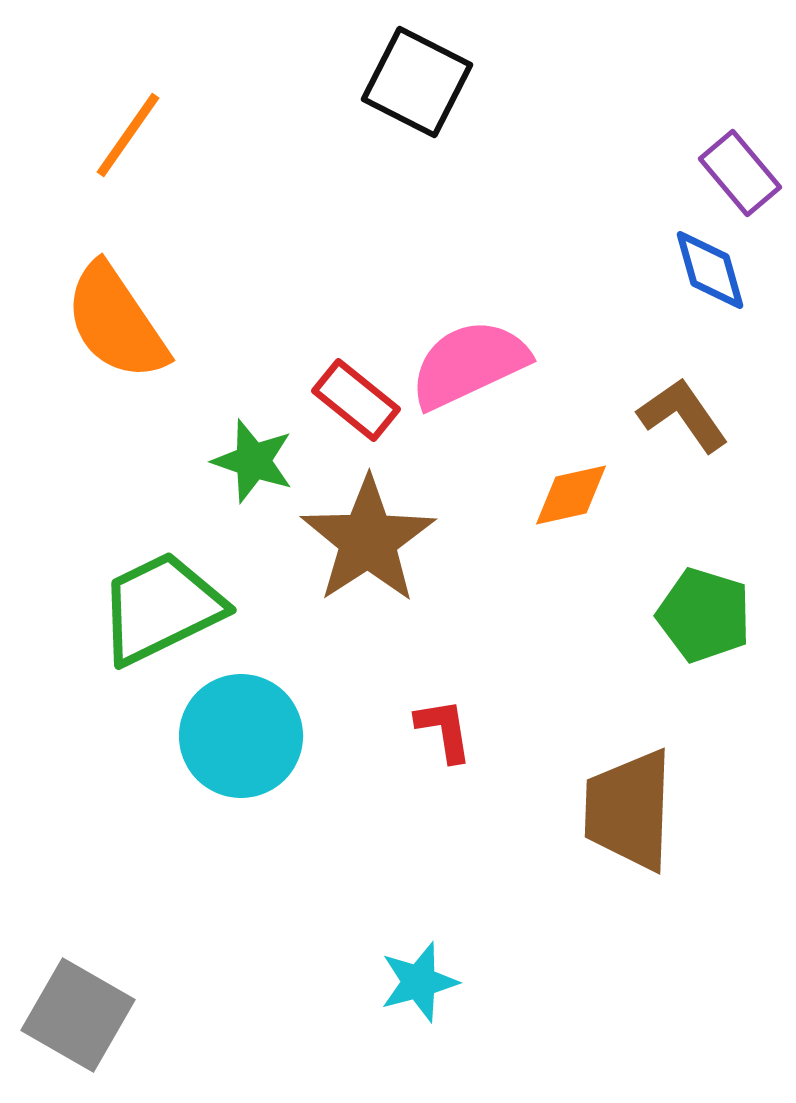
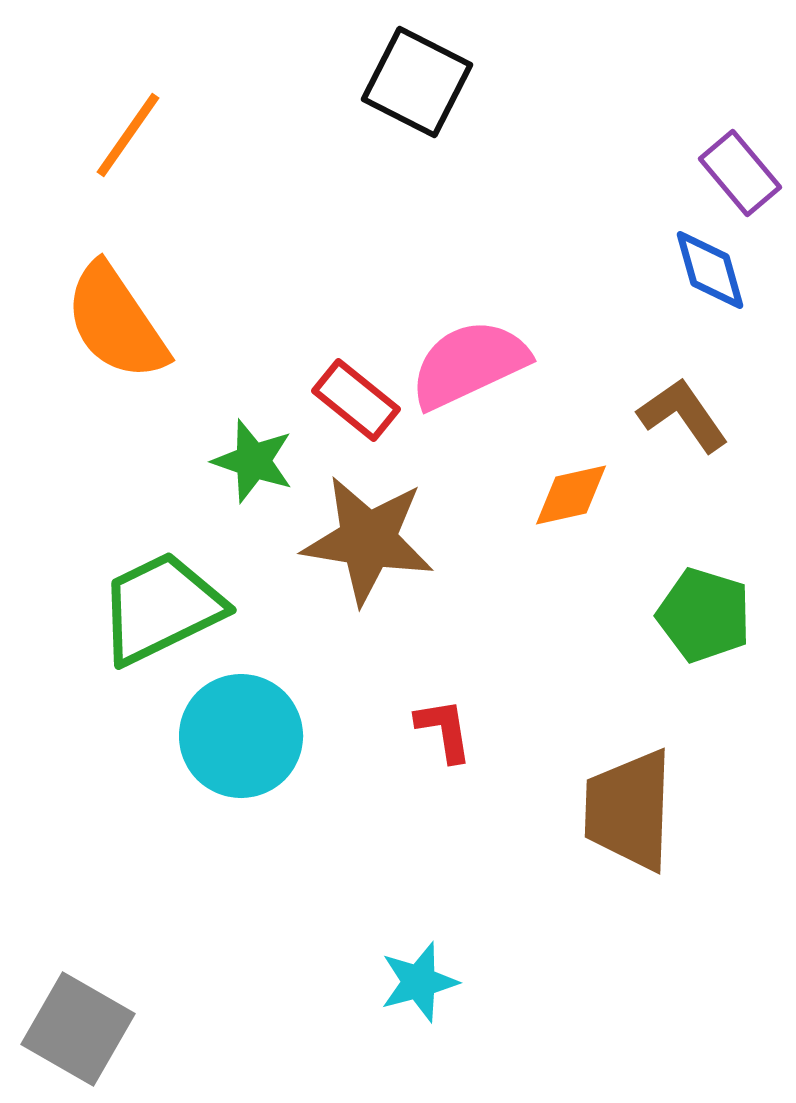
brown star: rotated 30 degrees counterclockwise
gray square: moved 14 px down
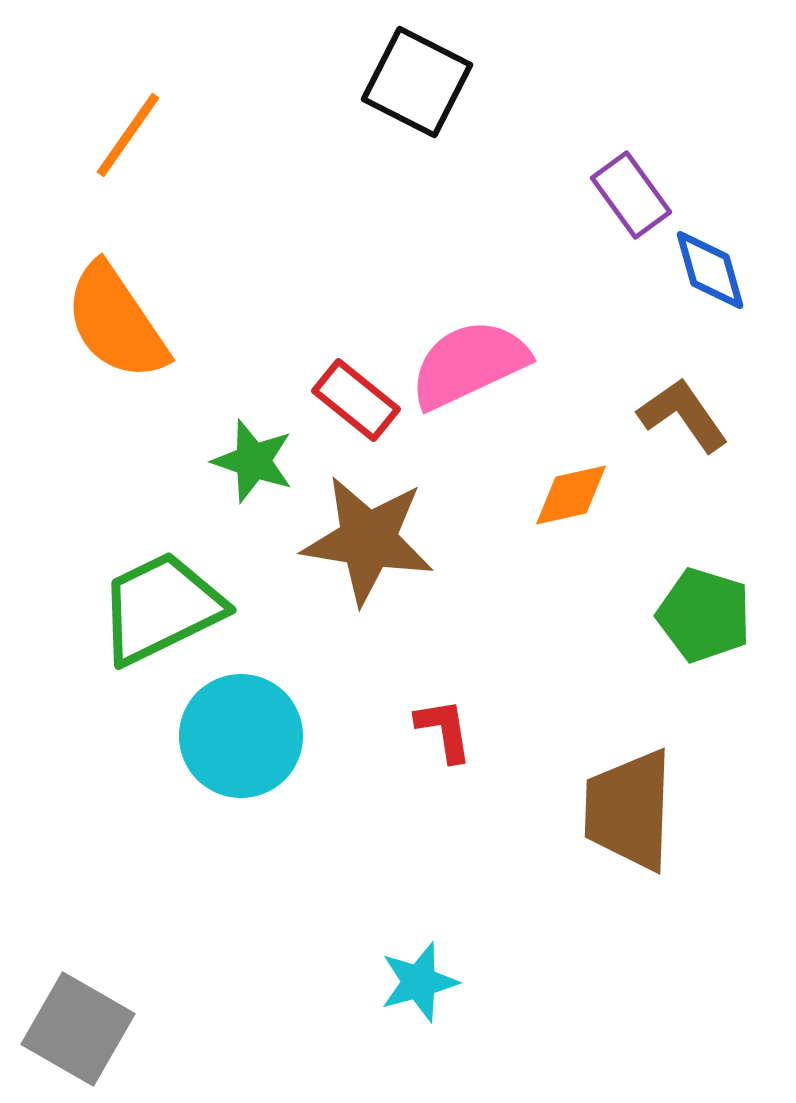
purple rectangle: moved 109 px left, 22 px down; rotated 4 degrees clockwise
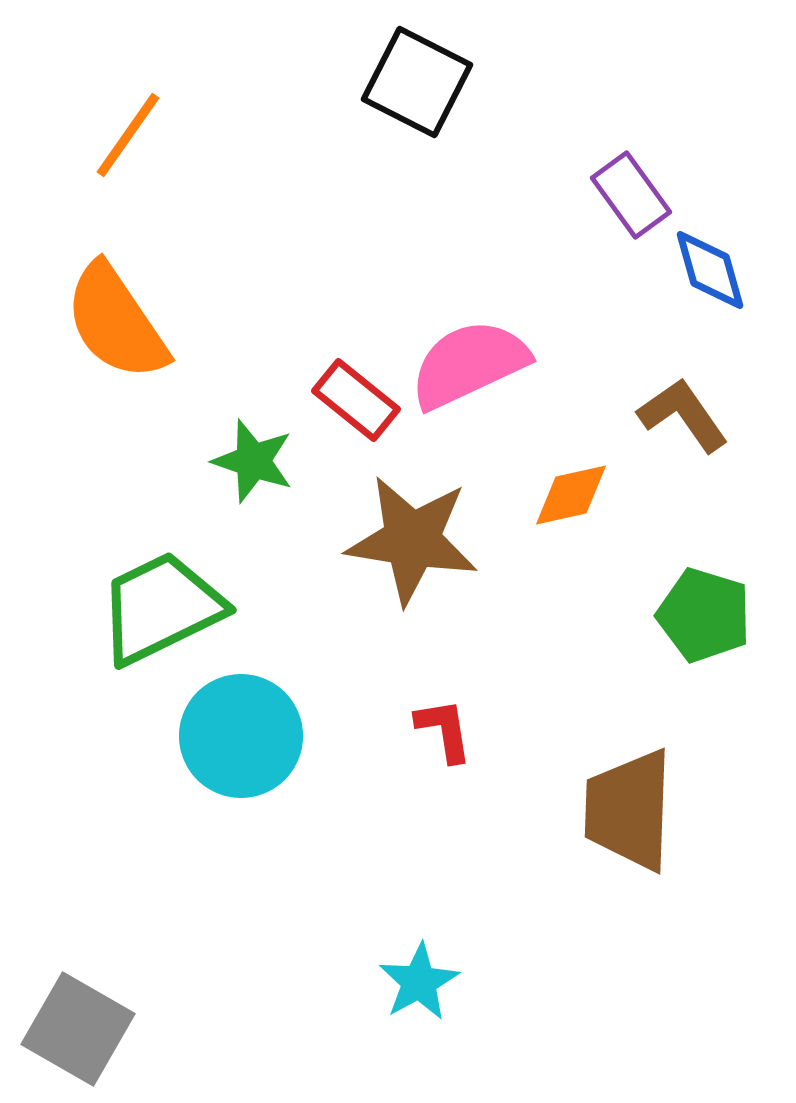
brown star: moved 44 px right
cyan star: rotated 14 degrees counterclockwise
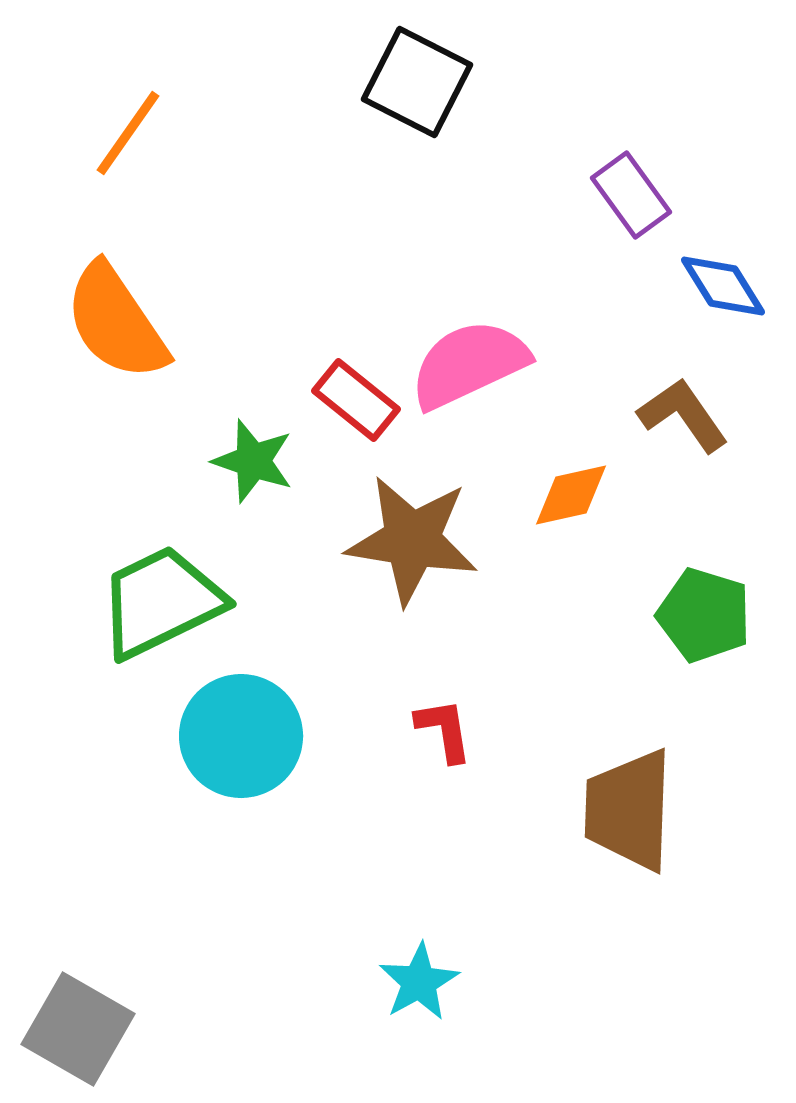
orange line: moved 2 px up
blue diamond: moved 13 px right, 16 px down; rotated 16 degrees counterclockwise
green trapezoid: moved 6 px up
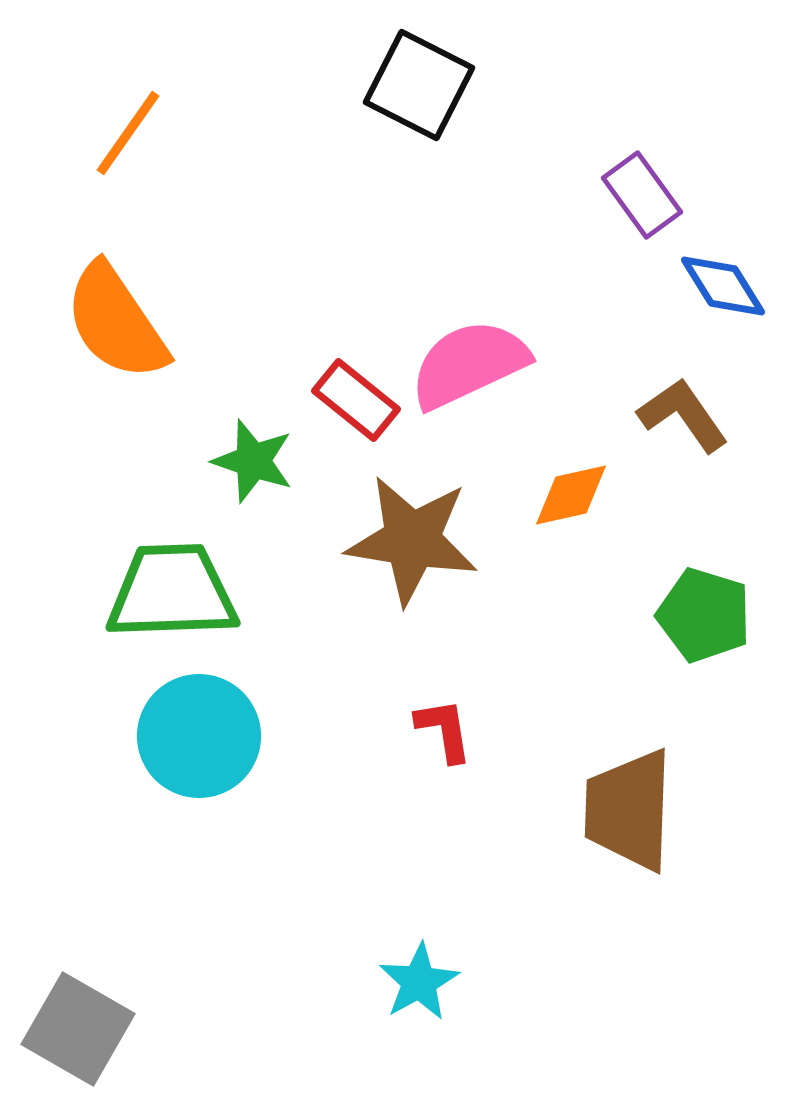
black square: moved 2 px right, 3 px down
purple rectangle: moved 11 px right
green trapezoid: moved 11 px right, 10 px up; rotated 24 degrees clockwise
cyan circle: moved 42 px left
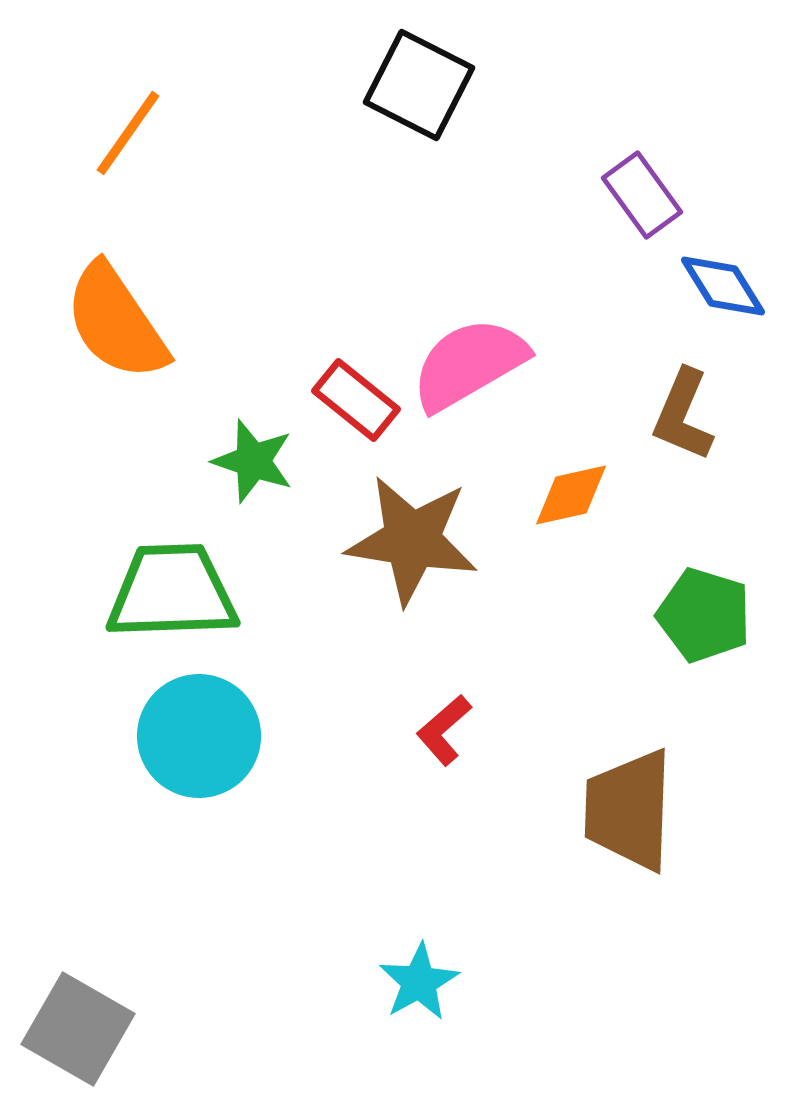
pink semicircle: rotated 5 degrees counterclockwise
brown L-shape: rotated 122 degrees counterclockwise
red L-shape: rotated 122 degrees counterclockwise
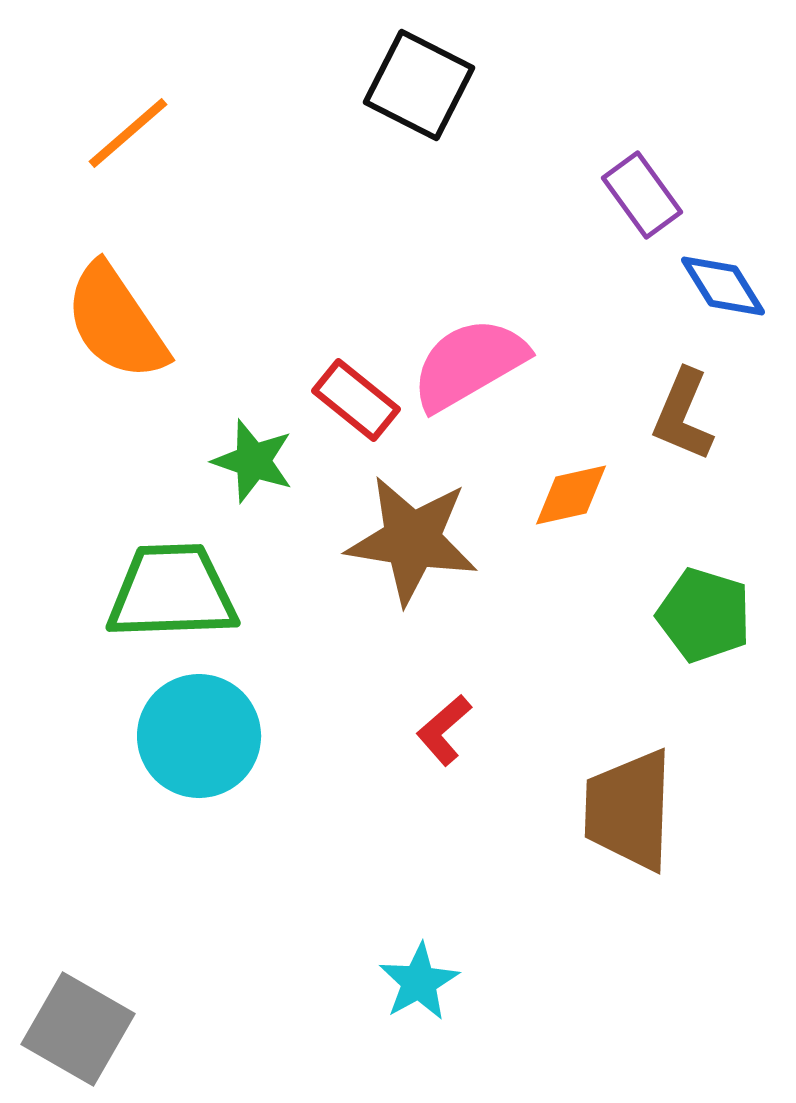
orange line: rotated 14 degrees clockwise
